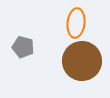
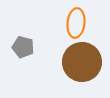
brown circle: moved 1 px down
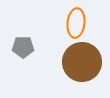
gray pentagon: rotated 15 degrees counterclockwise
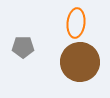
brown circle: moved 2 px left
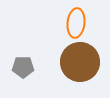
gray pentagon: moved 20 px down
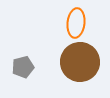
gray pentagon: rotated 15 degrees counterclockwise
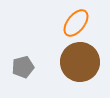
orange ellipse: rotated 32 degrees clockwise
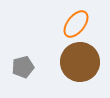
orange ellipse: moved 1 px down
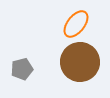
gray pentagon: moved 1 px left, 2 px down
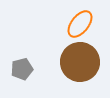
orange ellipse: moved 4 px right
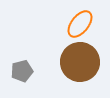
gray pentagon: moved 2 px down
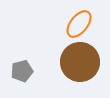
orange ellipse: moved 1 px left
